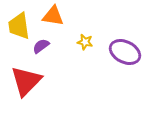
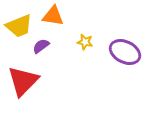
yellow trapezoid: rotated 104 degrees counterclockwise
red triangle: moved 3 px left
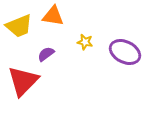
purple semicircle: moved 5 px right, 8 px down
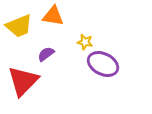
purple ellipse: moved 22 px left, 12 px down
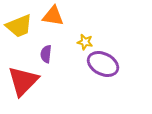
purple semicircle: rotated 48 degrees counterclockwise
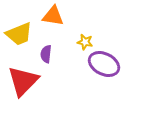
yellow trapezoid: moved 8 px down
purple ellipse: moved 1 px right
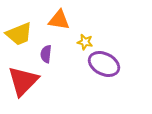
orange triangle: moved 6 px right, 4 px down
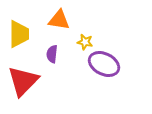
yellow trapezoid: rotated 68 degrees counterclockwise
purple semicircle: moved 6 px right
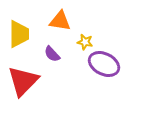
orange triangle: moved 1 px right, 1 px down
purple semicircle: rotated 48 degrees counterclockwise
